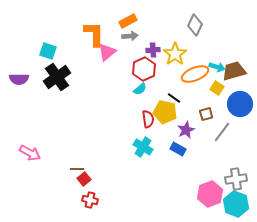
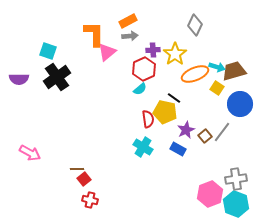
brown square: moved 1 px left, 22 px down; rotated 24 degrees counterclockwise
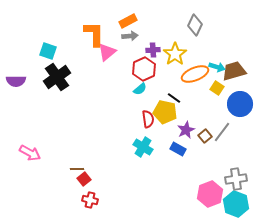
purple semicircle: moved 3 px left, 2 px down
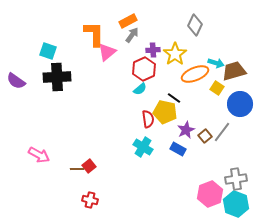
gray arrow: moved 2 px right, 1 px up; rotated 49 degrees counterclockwise
cyan arrow: moved 1 px left, 4 px up
black cross: rotated 32 degrees clockwise
purple semicircle: rotated 36 degrees clockwise
pink arrow: moved 9 px right, 2 px down
red square: moved 5 px right, 13 px up
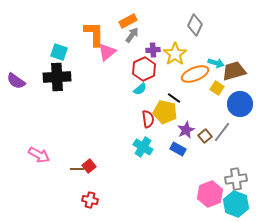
cyan square: moved 11 px right, 1 px down
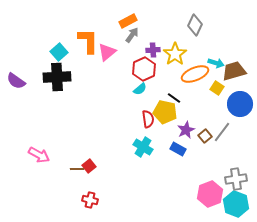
orange L-shape: moved 6 px left, 7 px down
cyan square: rotated 30 degrees clockwise
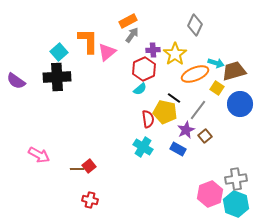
gray line: moved 24 px left, 22 px up
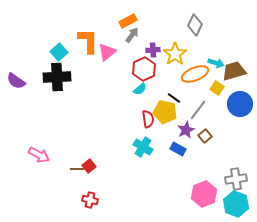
pink hexagon: moved 6 px left
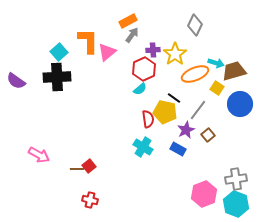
brown square: moved 3 px right, 1 px up
